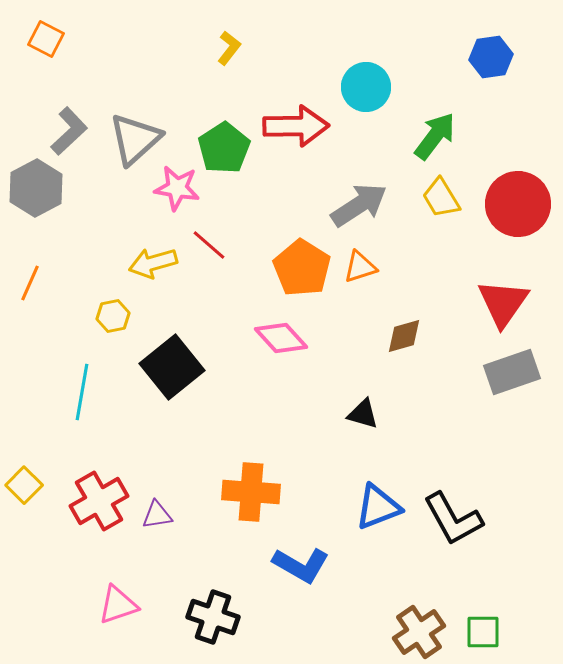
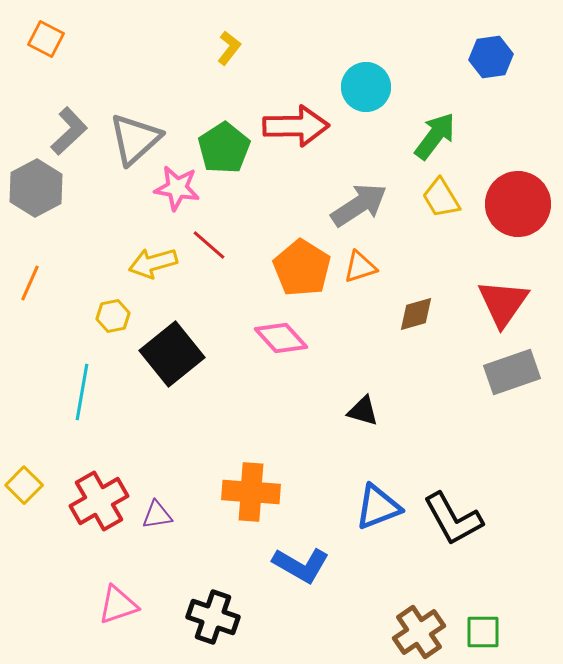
brown diamond: moved 12 px right, 22 px up
black square: moved 13 px up
black triangle: moved 3 px up
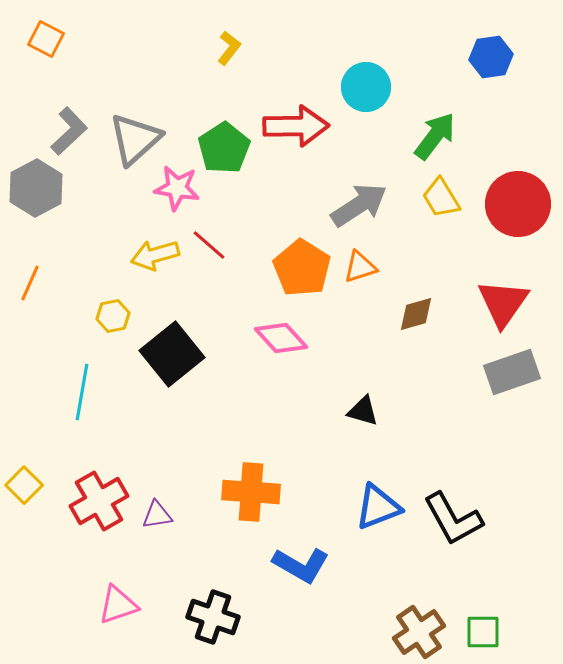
yellow arrow: moved 2 px right, 8 px up
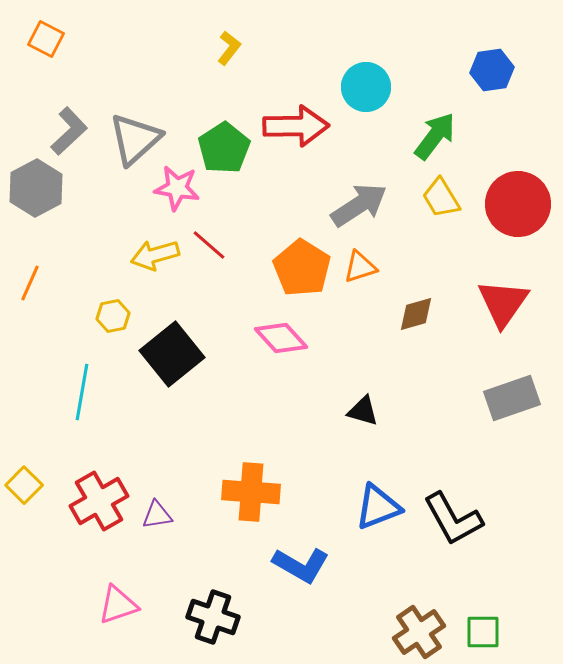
blue hexagon: moved 1 px right, 13 px down
gray rectangle: moved 26 px down
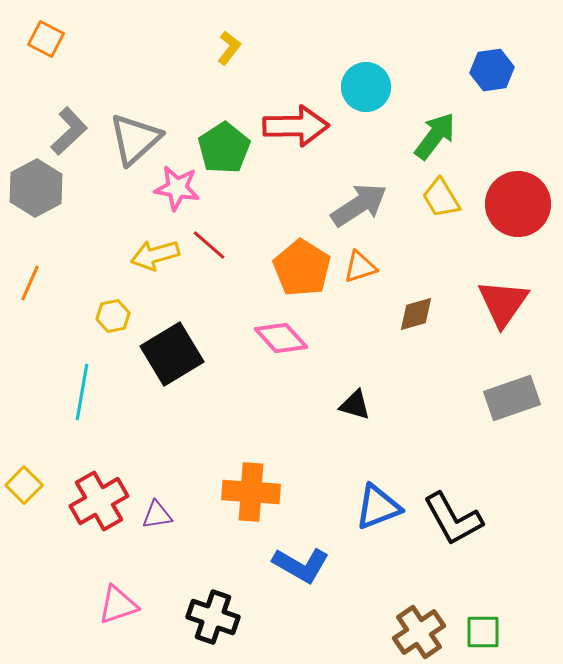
black square: rotated 8 degrees clockwise
black triangle: moved 8 px left, 6 px up
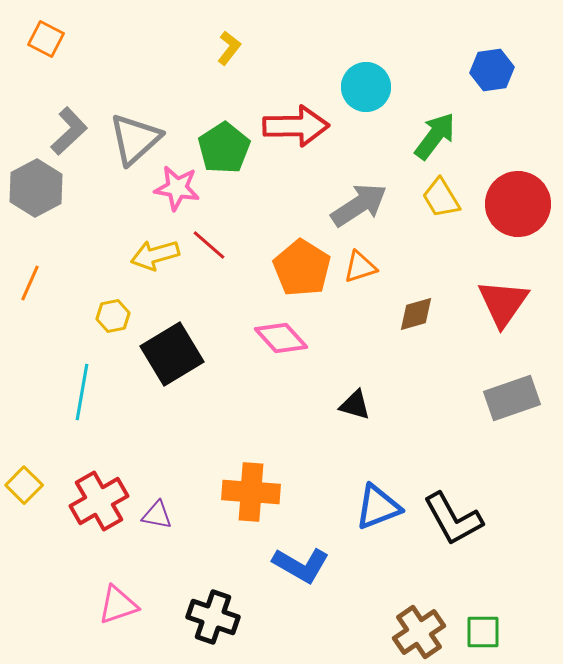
purple triangle: rotated 20 degrees clockwise
